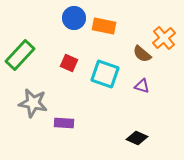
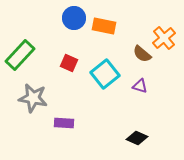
cyan square: rotated 32 degrees clockwise
purple triangle: moved 2 px left
gray star: moved 5 px up
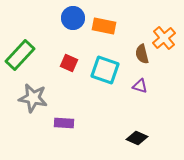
blue circle: moved 1 px left
brown semicircle: rotated 36 degrees clockwise
cyan square: moved 4 px up; rotated 32 degrees counterclockwise
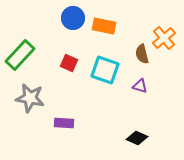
gray star: moved 3 px left
